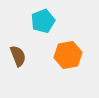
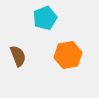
cyan pentagon: moved 2 px right, 3 px up
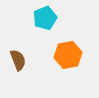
brown semicircle: moved 4 px down
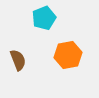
cyan pentagon: moved 1 px left
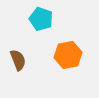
cyan pentagon: moved 3 px left, 1 px down; rotated 30 degrees counterclockwise
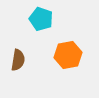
brown semicircle: rotated 30 degrees clockwise
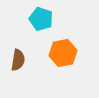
orange hexagon: moved 5 px left, 2 px up
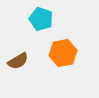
brown semicircle: moved 1 px down; rotated 50 degrees clockwise
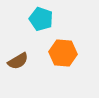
orange hexagon: rotated 16 degrees clockwise
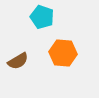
cyan pentagon: moved 1 px right, 2 px up
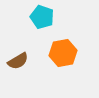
orange hexagon: rotated 16 degrees counterclockwise
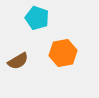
cyan pentagon: moved 5 px left, 1 px down
